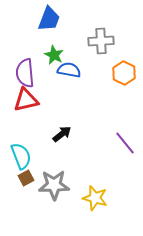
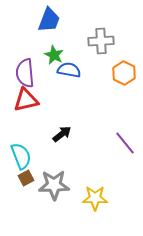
blue trapezoid: moved 1 px down
yellow star: rotated 15 degrees counterclockwise
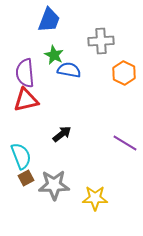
purple line: rotated 20 degrees counterclockwise
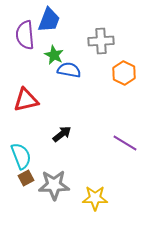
purple semicircle: moved 38 px up
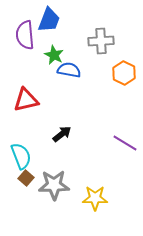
brown square: rotated 21 degrees counterclockwise
